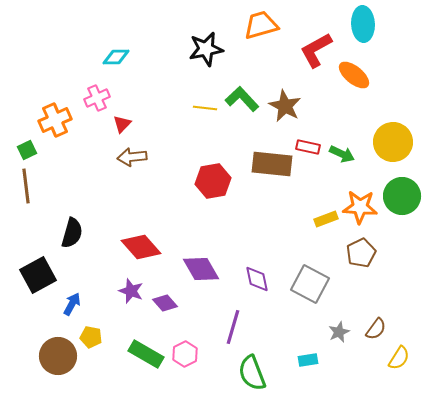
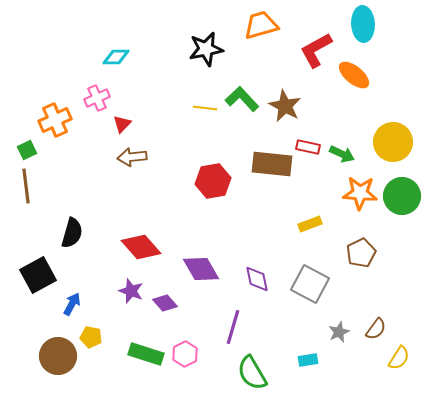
orange star at (360, 207): moved 14 px up
yellow rectangle at (326, 219): moved 16 px left, 5 px down
green rectangle at (146, 354): rotated 12 degrees counterclockwise
green semicircle at (252, 373): rotated 9 degrees counterclockwise
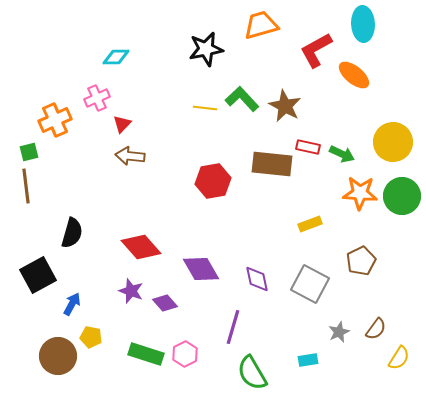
green square at (27, 150): moved 2 px right, 2 px down; rotated 12 degrees clockwise
brown arrow at (132, 157): moved 2 px left, 1 px up; rotated 12 degrees clockwise
brown pentagon at (361, 253): moved 8 px down
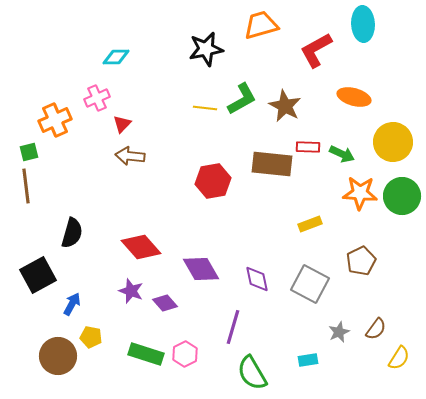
orange ellipse at (354, 75): moved 22 px down; rotated 24 degrees counterclockwise
green L-shape at (242, 99): rotated 104 degrees clockwise
red rectangle at (308, 147): rotated 10 degrees counterclockwise
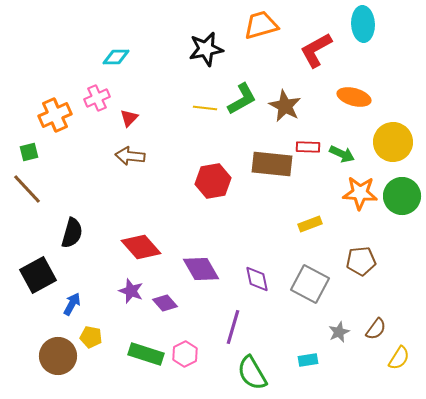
orange cross at (55, 120): moved 5 px up
red triangle at (122, 124): moved 7 px right, 6 px up
brown line at (26, 186): moved 1 px right, 3 px down; rotated 36 degrees counterclockwise
brown pentagon at (361, 261): rotated 20 degrees clockwise
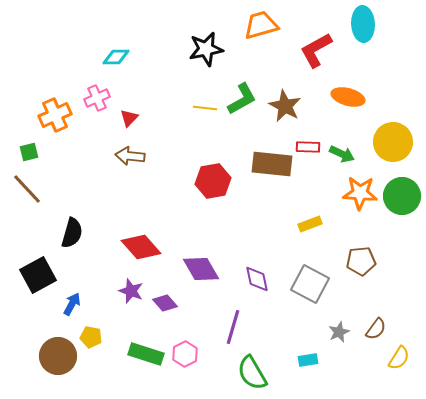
orange ellipse at (354, 97): moved 6 px left
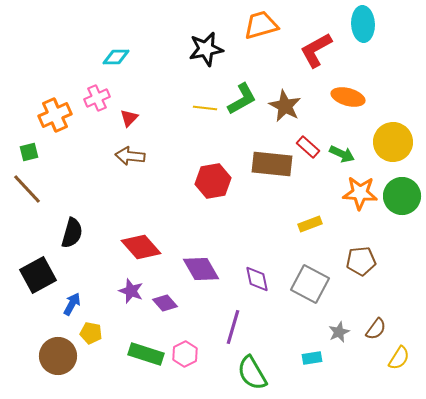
red rectangle at (308, 147): rotated 40 degrees clockwise
yellow pentagon at (91, 337): moved 4 px up
cyan rectangle at (308, 360): moved 4 px right, 2 px up
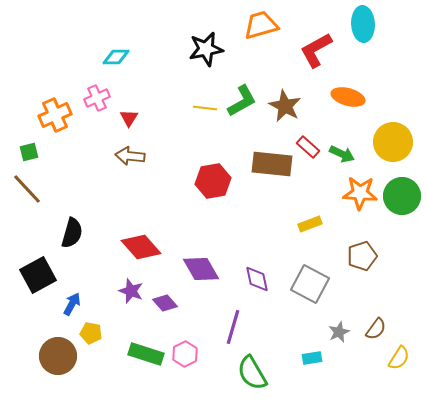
green L-shape at (242, 99): moved 2 px down
red triangle at (129, 118): rotated 12 degrees counterclockwise
brown pentagon at (361, 261): moved 1 px right, 5 px up; rotated 12 degrees counterclockwise
